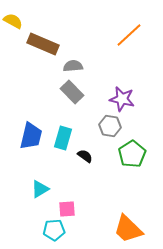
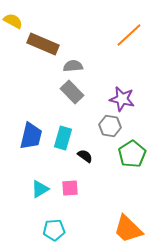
pink square: moved 3 px right, 21 px up
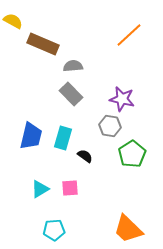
gray rectangle: moved 1 px left, 2 px down
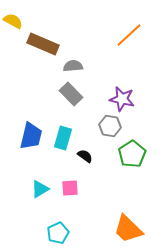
cyan pentagon: moved 4 px right, 3 px down; rotated 20 degrees counterclockwise
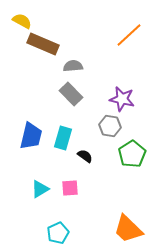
yellow semicircle: moved 9 px right
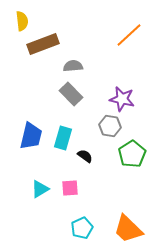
yellow semicircle: rotated 54 degrees clockwise
brown rectangle: rotated 44 degrees counterclockwise
cyan pentagon: moved 24 px right, 5 px up
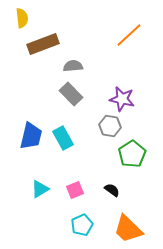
yellow semicircle: moved 3 px up
cyan rectangle: rotated 45 degrees counterclockwise
black semicircle: moved 27 px right, 34 px down
pink square: moved 5 px right, 2 px down; rotated 18 degrees counterclockwise
cyan pentagon: moved 3 px up
